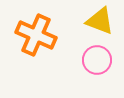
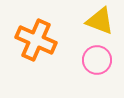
orange cross: moved 5 px down
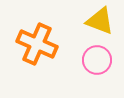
orange cross: moved 1 px right, 4 px down
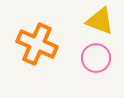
pink circle: moved 1 px left, 2 px up
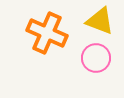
orange cross: moved 10 px right, 11 px up
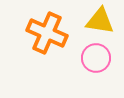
yellow triangle: rotated 12 degrees counterclockwise
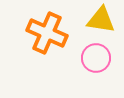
yellow triangle: moved 1 px right, 1 px up
